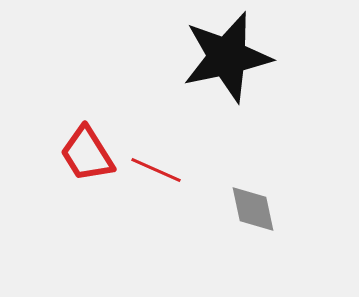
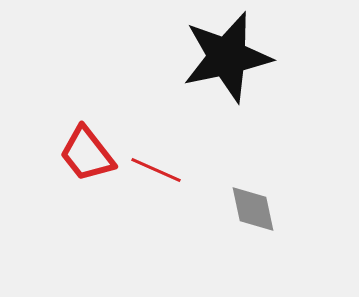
red trapezoid: rotated 6 degrees counterclockwise
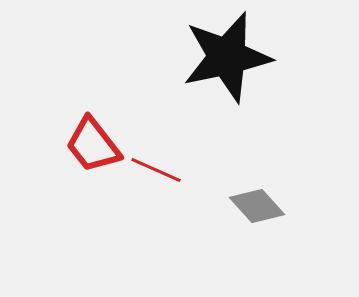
red trapezoid: moved 6 px right, 9 px up
gray diamond: moved 4 px right, 3 px up; rotated 30 degrees counterclockwise
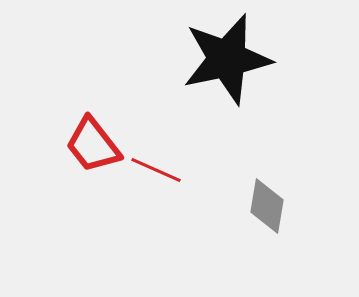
black star: moved 2 px down
gray diamond: moved 10 px right; rotated 52 degrees clockwise
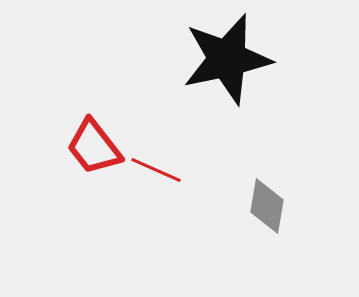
red trapezoid: moved 1 px right, 2 px down
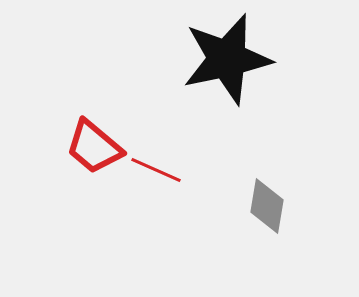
red trapezoid: rotated 12 degrees counterclockwise
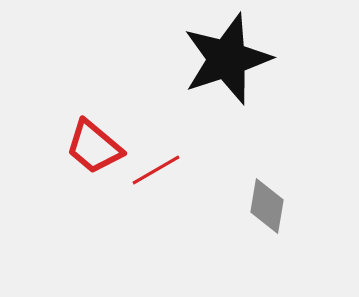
black star: rotated 6 degrees counterclockwise
red line: rotated 54 degrees counterclockwise
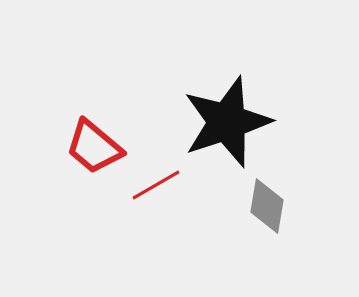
black star: moved 63 px down
red line: moved 15 px down
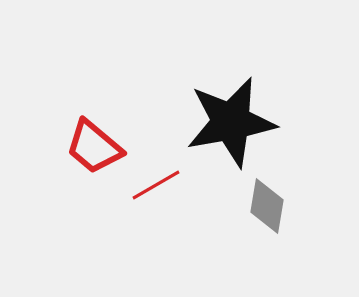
black star: moved 4 px right; rotated 8 degrees clockwise
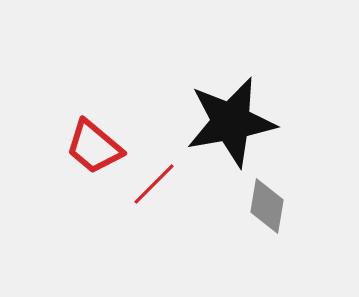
red line: moved 2 px left, 1 px up; rotated 15 degrees counterclockwise
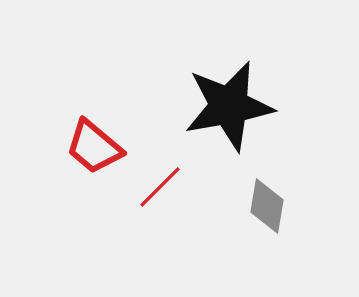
black star: moved 2 px left, 16 px up
red line: moved 6 px right, 3 px down
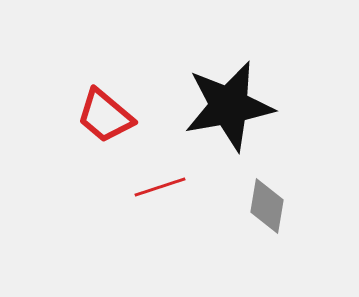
red trapezoid: moved 11 px right, 31 px up
red line: rotated 27 degrees clockwise
